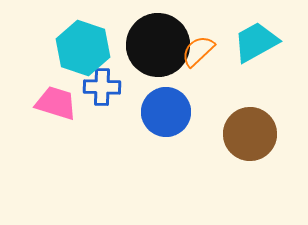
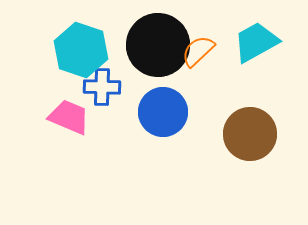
cyan hexagon: moved 2 px left, 2 px down
pink trapezoid: moved 13 px right, 14 px down; rotated 6 degrees clockwise
blue circle: moved 3 px left
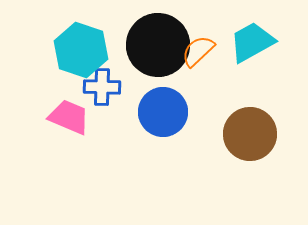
cyan trapezoid: moved 4 px left
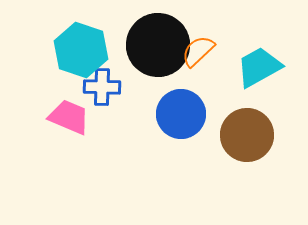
cyan trapezoid: moved 7 px right, 25 px down
blue circle: moved 18 px right, 2 px down
brown circle: moved 3 px left, 1 px down
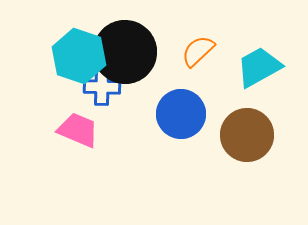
black circle: moved 33 px left, 7 px down
cyan hexagon: moved 2 px left, 6 px down
pink trapezoid: moved 9 px right, 13 px down
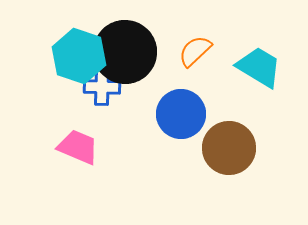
orange semicircle: moved 3 px left
cyan trapezoid: rotated 60 degrees clockwise
pink trapezoid: moved 17 px down
brown circle: moved 18 px left, 13 px down
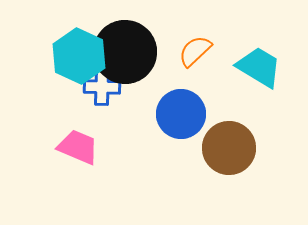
cyan hexagon: rotated 6 degrees clockwise
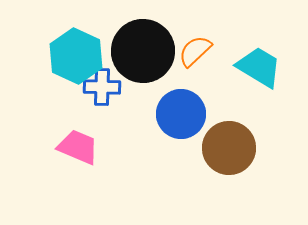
black circle: moved 18 px right, 1 px up
cyan hexagon: moved 3 px left
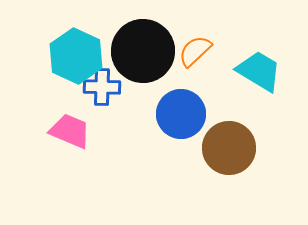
cyan trapezoid: moved 4 px down
pink trapezoid: moved 8 px left, 16 px up
